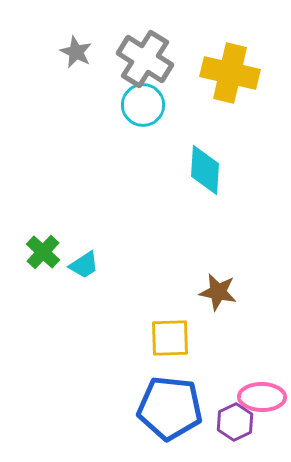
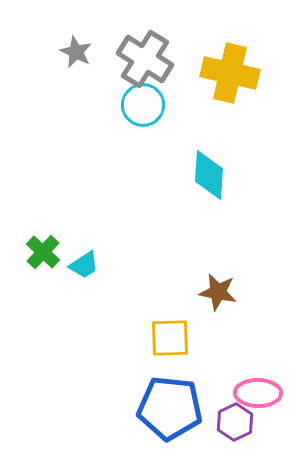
cyan diamond: moved 4 px right, 5 px down
pink ellipse: moved 4 px left, 4 px up
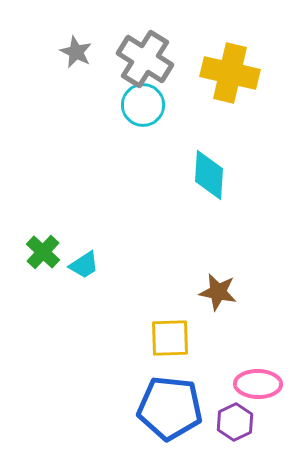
pink ellipse: moved 9 px up
